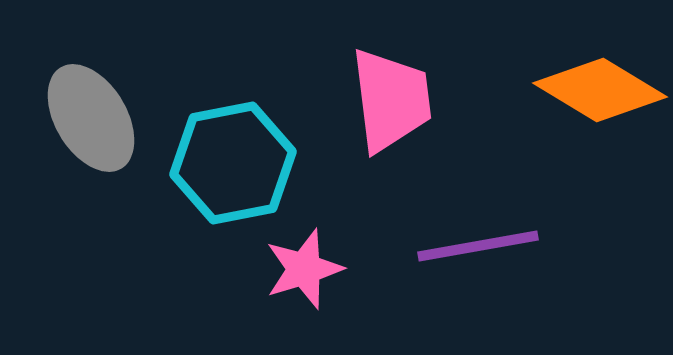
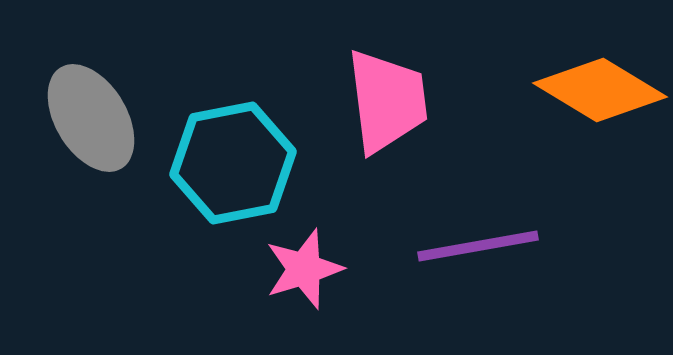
pink trapezoid: moved 4 px left, 1 px down
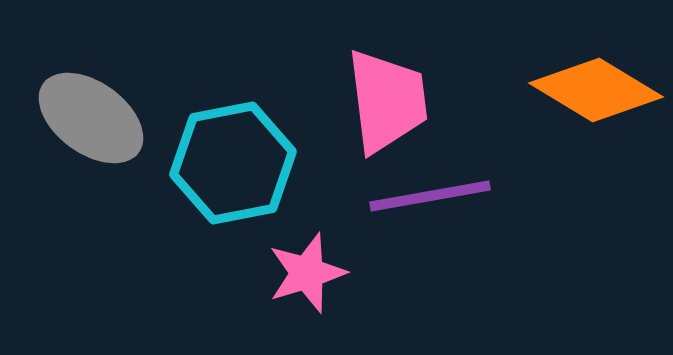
orange diamond: moved 4 px left
gray ellipse: rotated 23 degrees counterclockwise
purple line: moved 48 px left, 50 px up
pink star: moved 3 px right, 4 px down
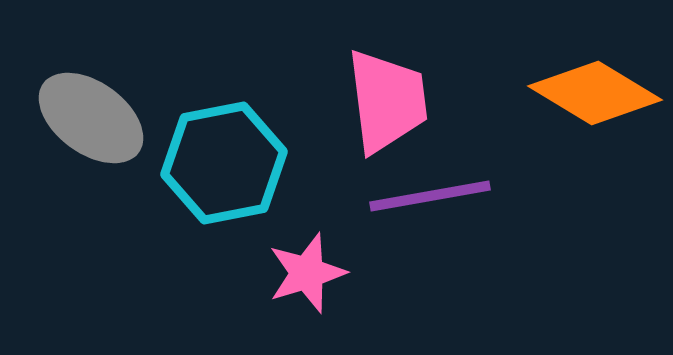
orange diamond: moved 1 px left, 3 px down
cyan hexagon: moved 9 px left
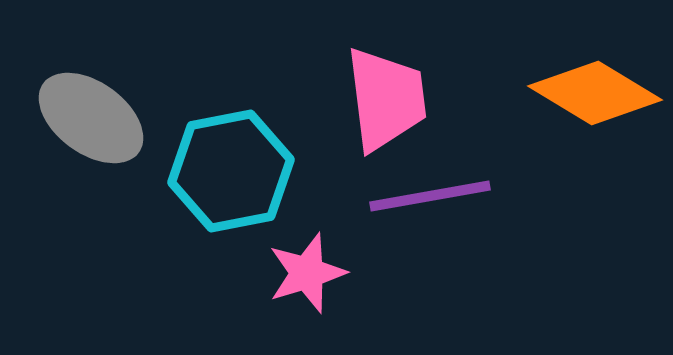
pink trapezoid: moved 1 px left, 2 px up
cyan hexagon: moved 7 px right, 8 px down
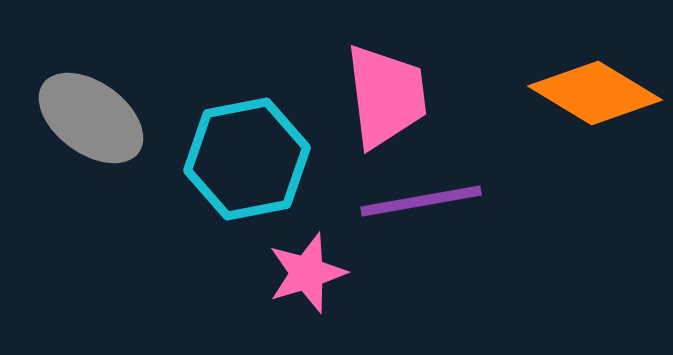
pink trapezoid: moved 3 px up
cyan hexagon: moved 16 px right, 12 px up
purple line: moved 9 px left, 5 px down
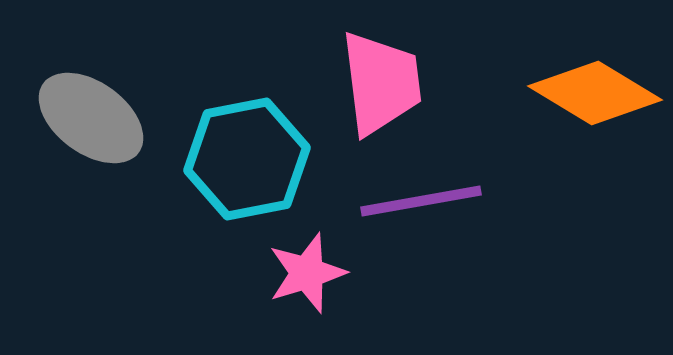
pink trapezoid: moved 5 px left, 13 px up
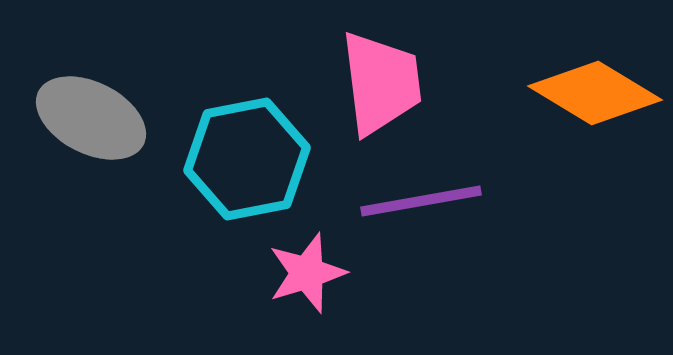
gray ellipse: rotated 9 degrees counterclockwise
